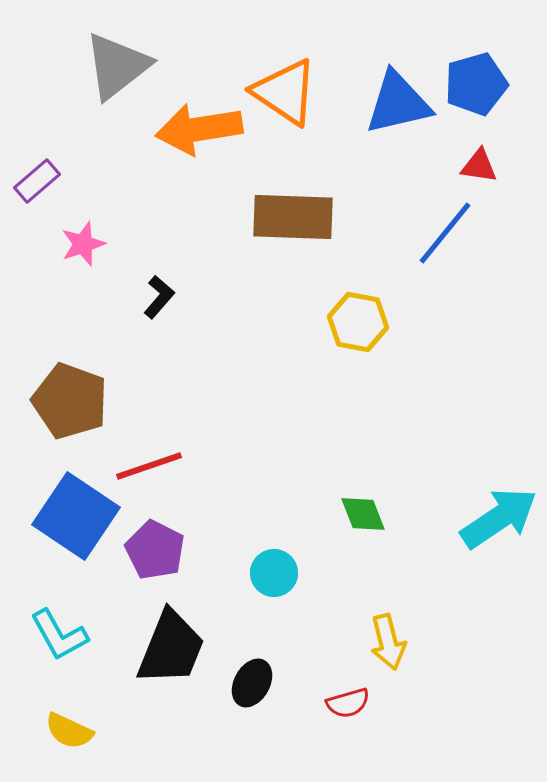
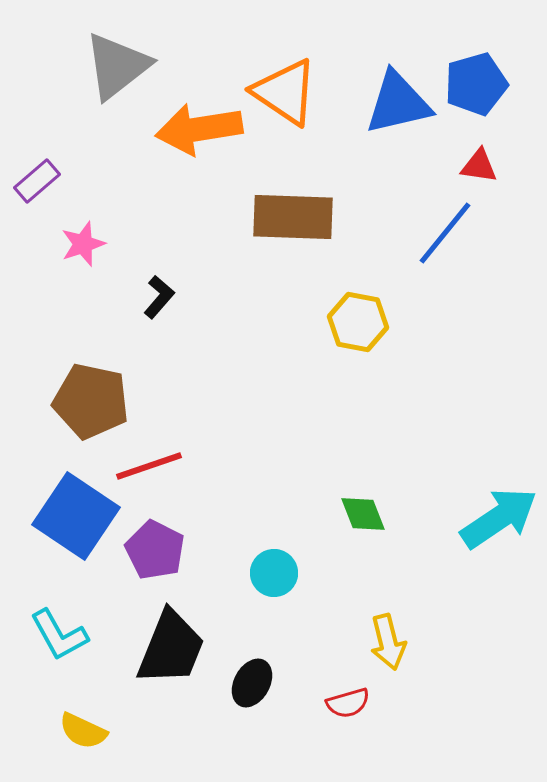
brown pentagon: moved 21 px right; rotated 8 degrees counterclockwise
yellow semicircle: moved 14 px right
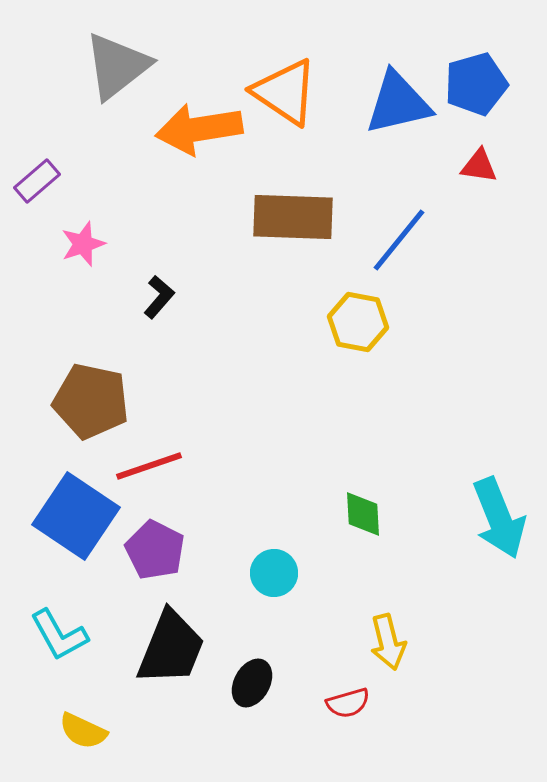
blue line: moved 46 px left, 7 px down
green diamond: rotated 18 degrees clockwise
cyan arrow: rotated 102 degrees clockwise
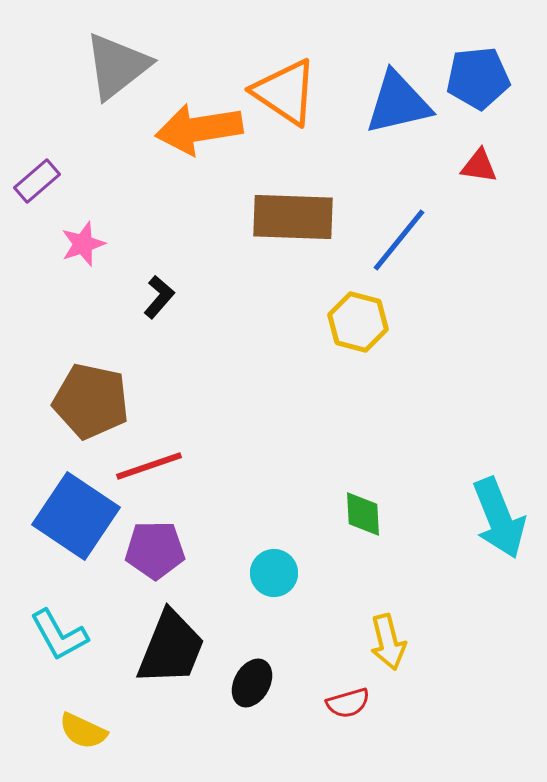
blue pentagon: moved 2 px right, 6 px up; rotated 10 degrees clockwise
yellow hexagon: rotated 4 degrees clockwise
purple pentagon: rotated 28 degrees counterclockwise
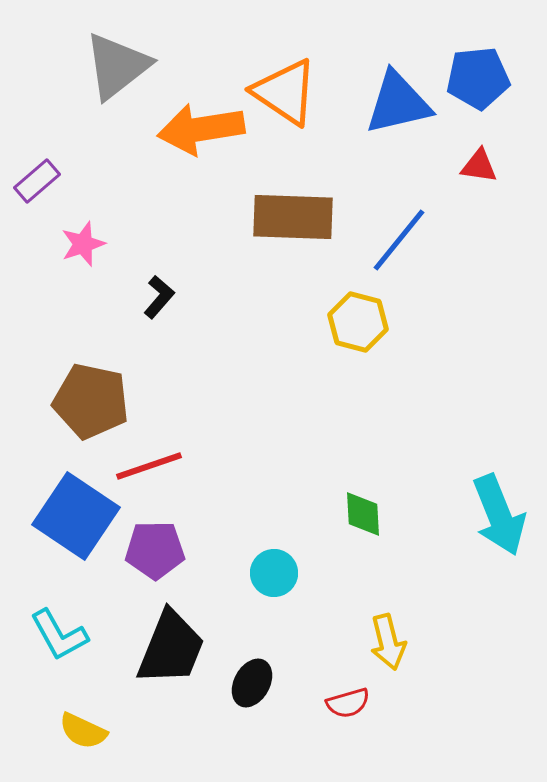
orange arrow: moved 2 px right
cyan arrow: moved 3 px up
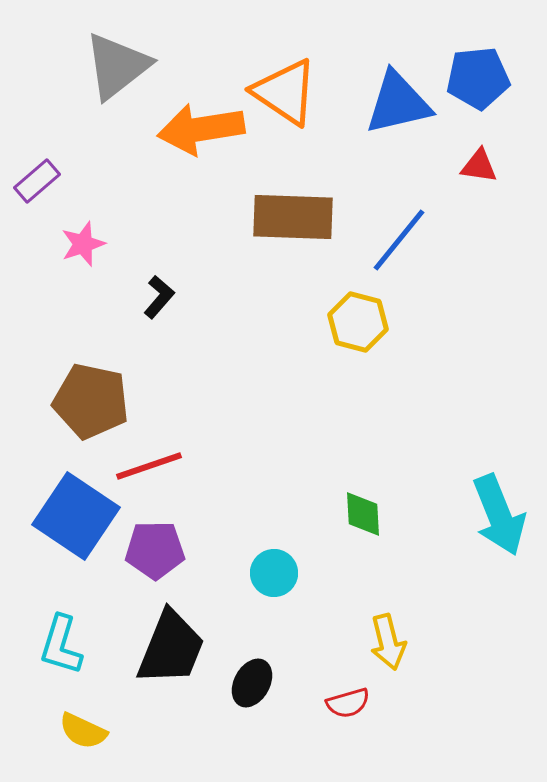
cyan L-shape: moved 2 px right, 10 px down; rotated 46 degrees clockwise
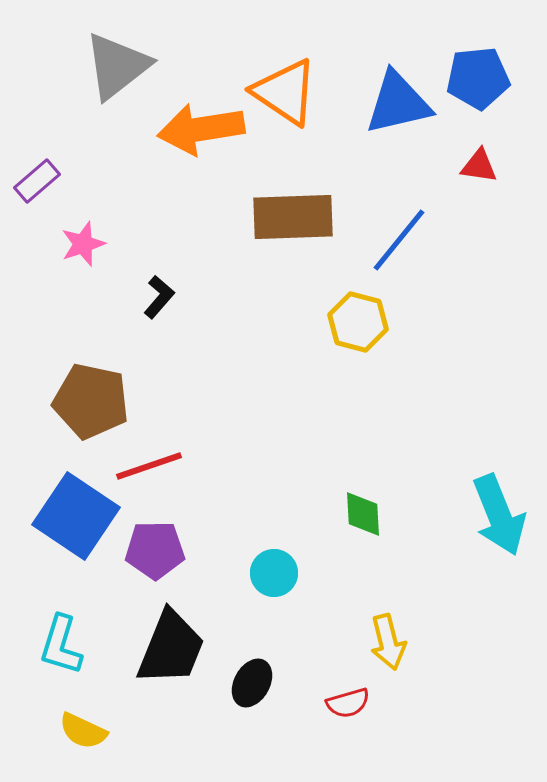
brown rectangle: rotated 4 degrees counterclockwise
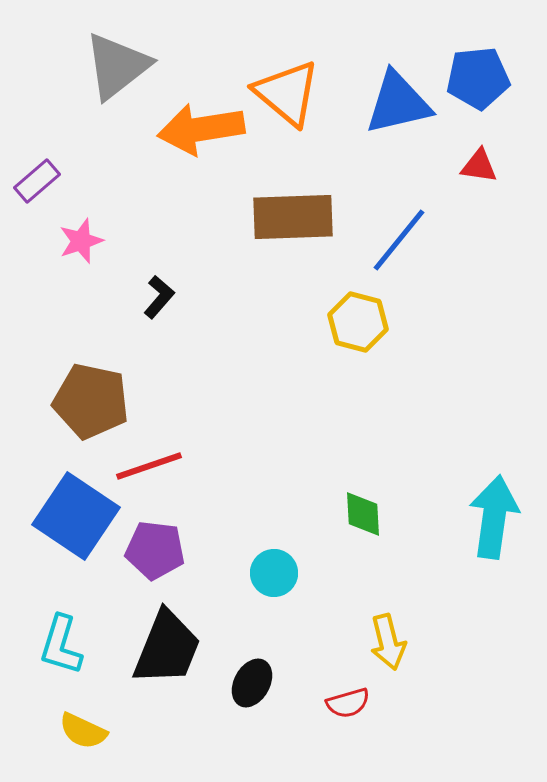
orange triangle: moved 2 px right, 1 px down; rotated 6 degrees clockwise
pink star: moved 2 px left, 3 px up
cyan arrow: moved 5 px left, 2 px down; rotated 150 degrees counterclockwise
purple pentagon: rotated 8 degrees clockwise
black trapezoid: moved 4 px left
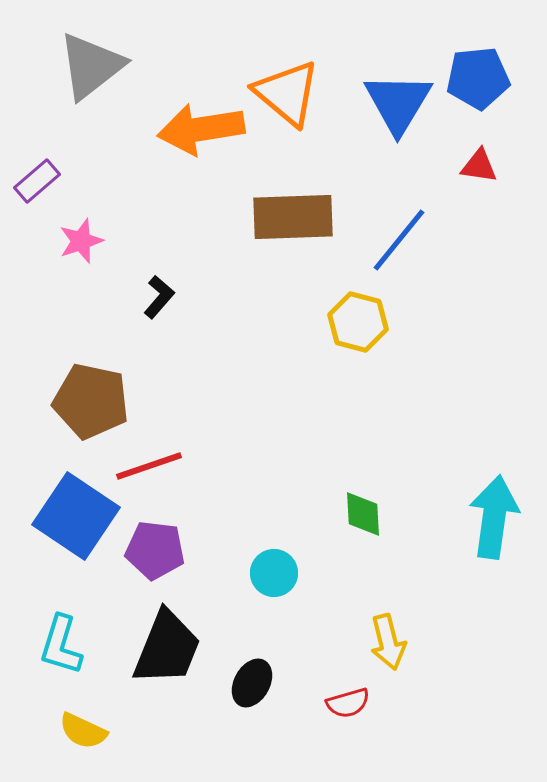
gray triangle: moved 26 px left
blue triangle: rotated 46 degrees counterclockwise
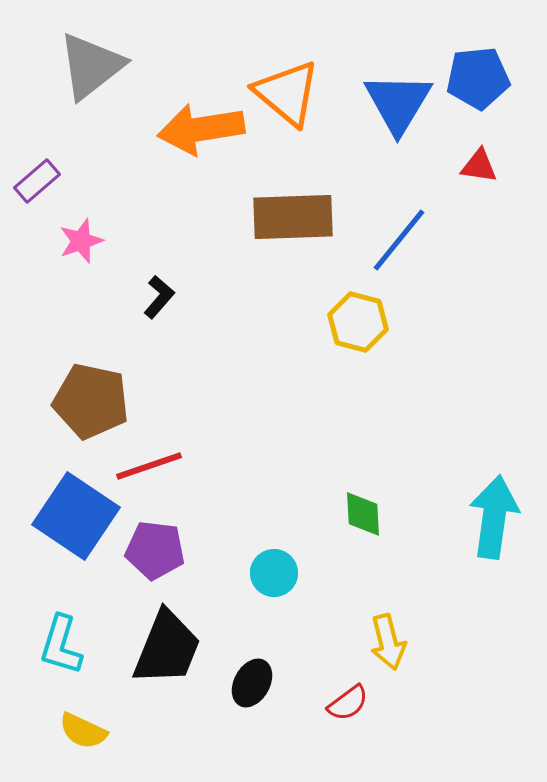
red semicircle: rotated 21 degrees counterclockwise
